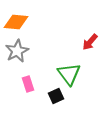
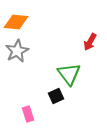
red arrow: rotated 12 degrees counterclockwise
pink rectangle: moved 30 px down
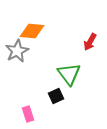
orange diamond: moved 16 px right, 9 px down
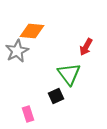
red arrow: moved 4 px left, 5 px down
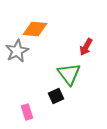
orange diamond: moved 3 px right, 2 px up
pink rectangle: moved 1 px left, 2 px up
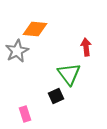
red arrow: rotated 144 degrees clockwise
pink rectangle: moved 2 px left, 2 px down
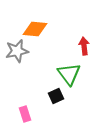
red arrow: moved 2 px left, 1 px up
gray star: rotated 15 degrees clockwise
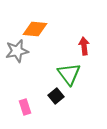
black square: rotated 14 degrees counterclockwise
pink rectangle: moved 7 px up
